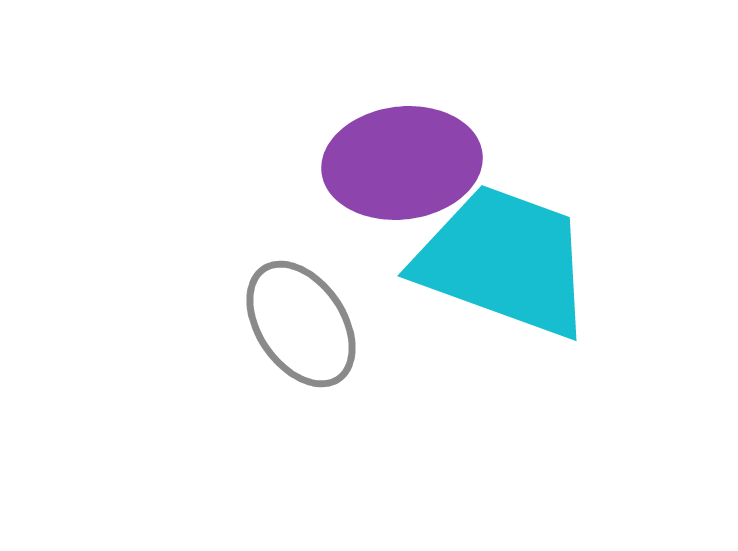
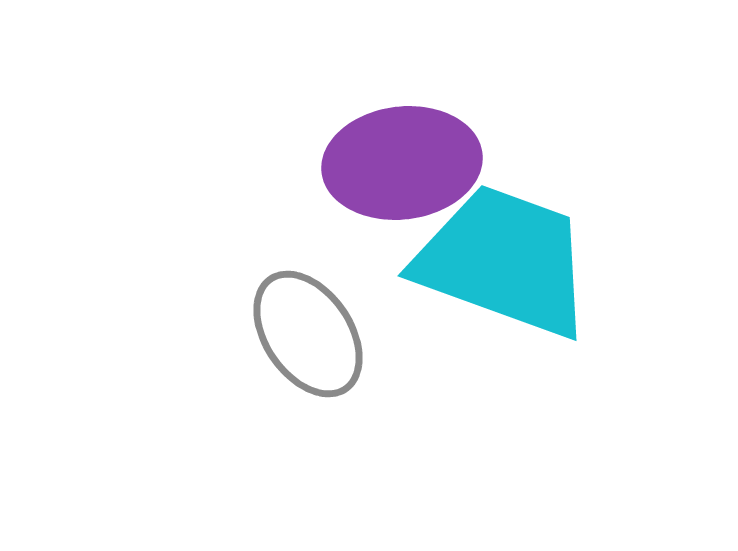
gray ellipse: moved 7 px right, 10 px down
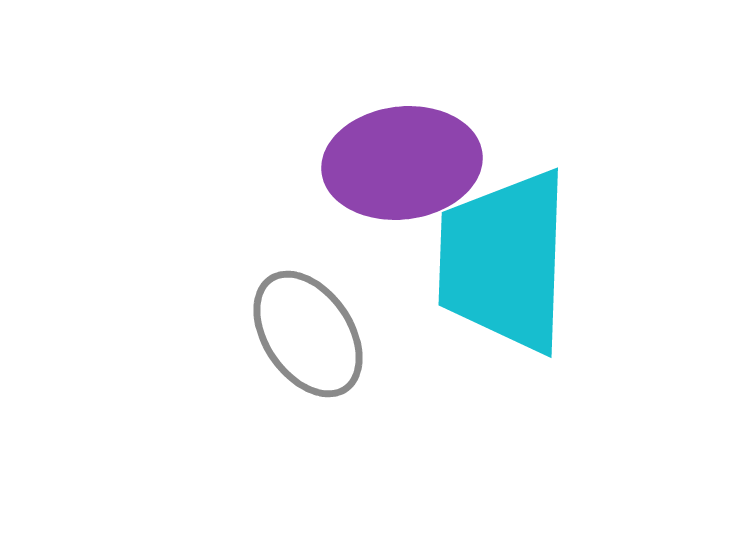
cyan trapezoid: rotated 108 degrees counterclockwise
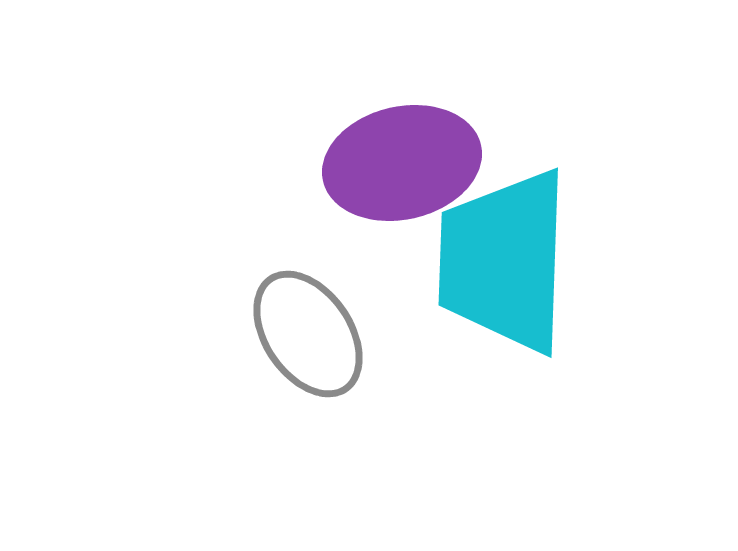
purple ellipse: rotated 6 degrees counterclockwise
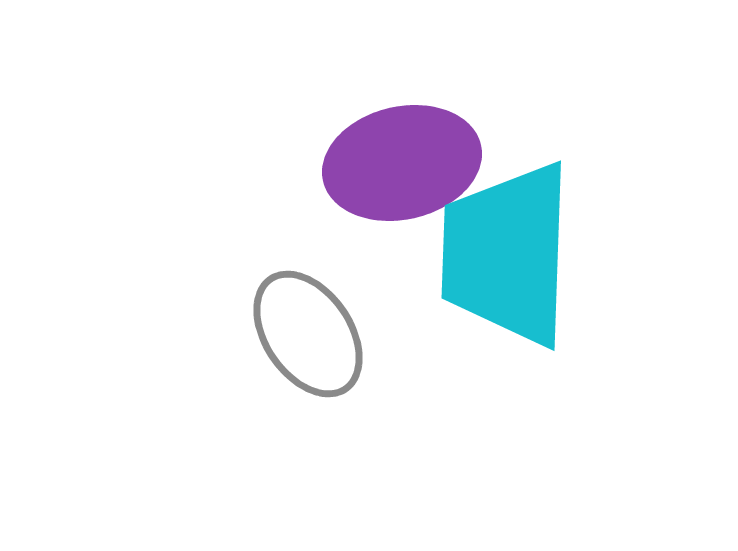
cyan trapezoid: moved 3 px right, 7 px up
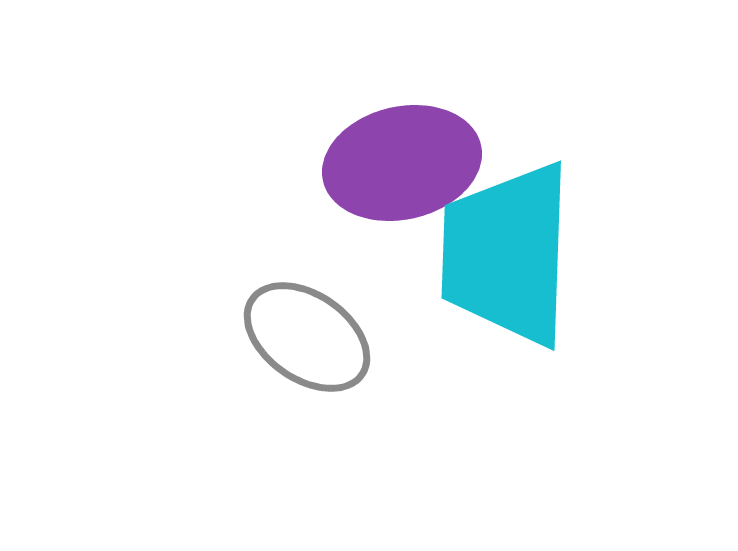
gray ellipse: moved 1 px left, 3 px down; rotated 21 degrees counterclockwise
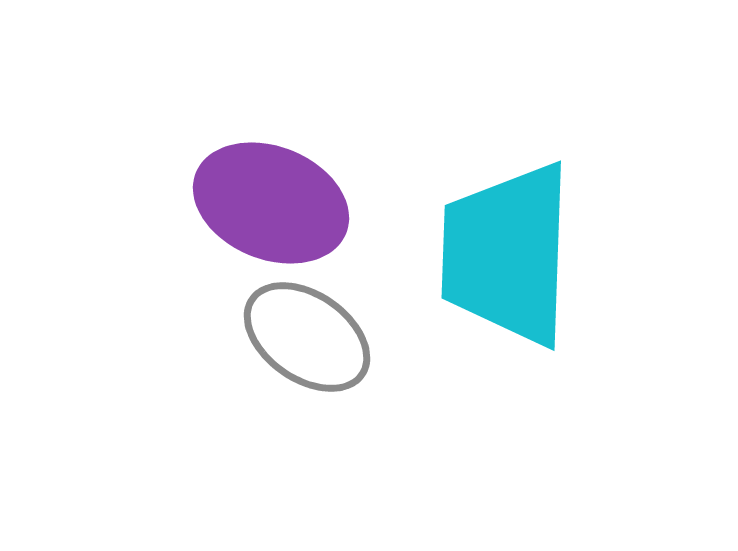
purple ellipse: moved 131 px left, 40 px down; rotated 35 degrees clockwise
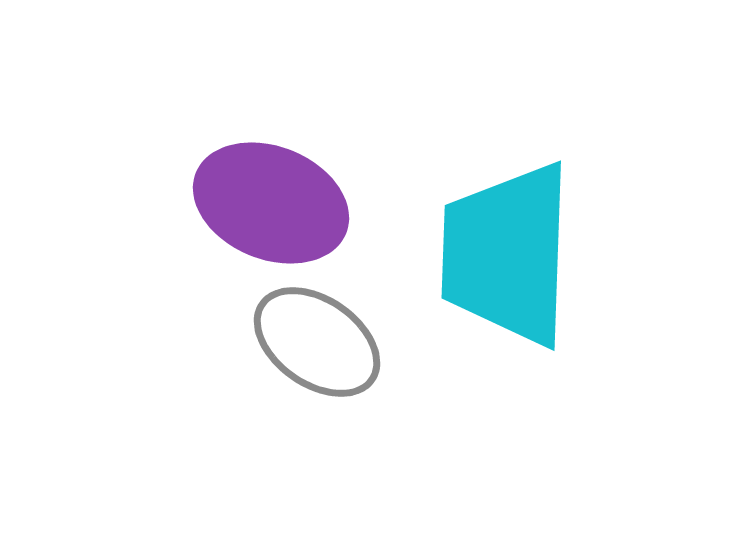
gray ellipse: moved 10 px right, 5 px down
